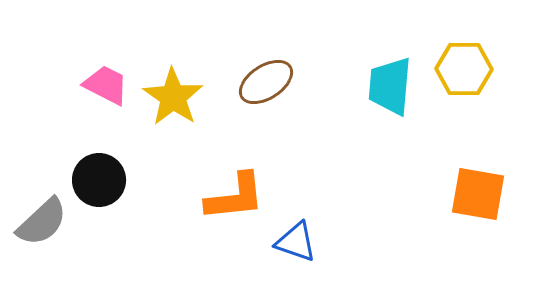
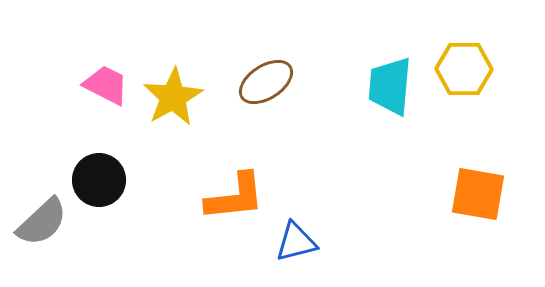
yellow star: rotated 8 degrees clockwise
blue triangle: rotated 33 degrees counterclockwise
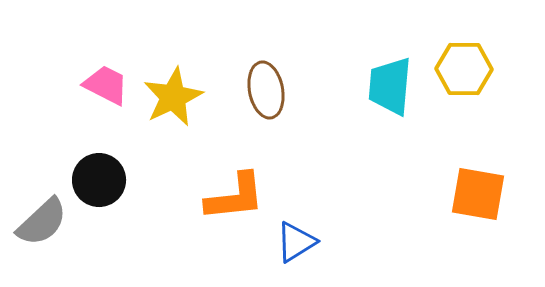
brown ellipse: moved 8 px down; rotated 68 degrees counterclockwise
yellow star: rotated 4 degrees clockwise
blue triangle: rotated 18 degrees counterclockwise
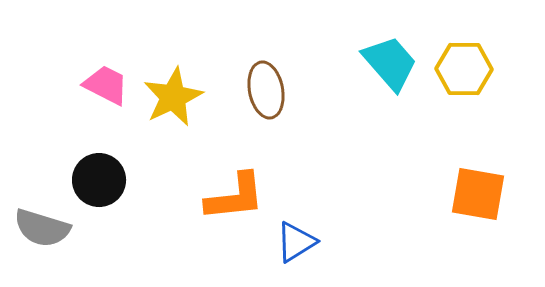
cyan trapezoid: moved 23 px up; rotated 134 degrees clockwise
gray semicircle: moved 6 px down; rotated 60 degrees clockwise
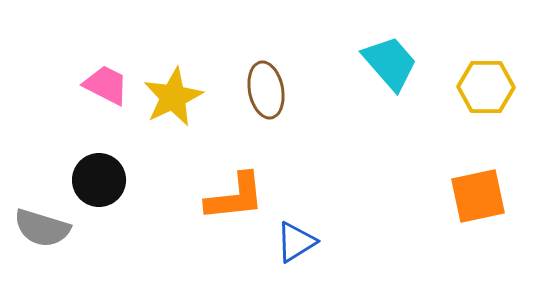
yellow hexagon: moved 22 px right, 18 px down
orange square: moved 2 px down; rotated 22 degrees counterclockwise
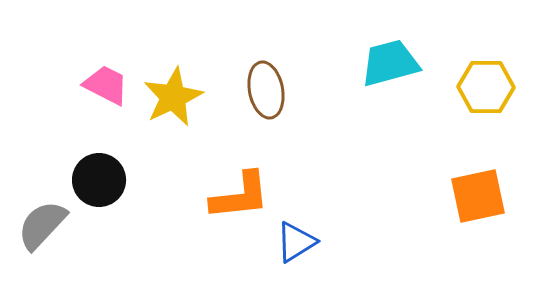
cyan trapezoid: rotated 64 degrees counterclockwise
orange L-shape: moved 5 px right, 1 px up
gray semicircle: moved 3 px up; rotated 116 degrees clockwise
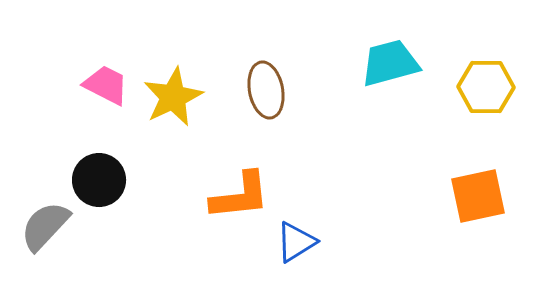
gray semicircle: moved 3 px right, 1 px down
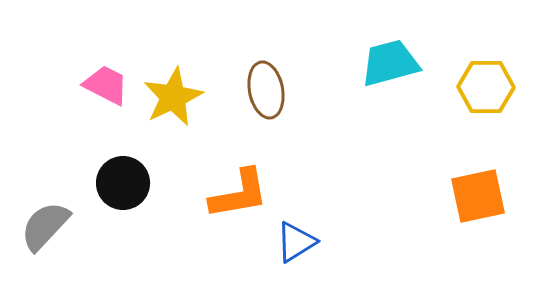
black circle: moved 24 px right, 3 px down
orange L-shape: moved 1 px left, 2 px up; rotated 4 degrees counterclockwise
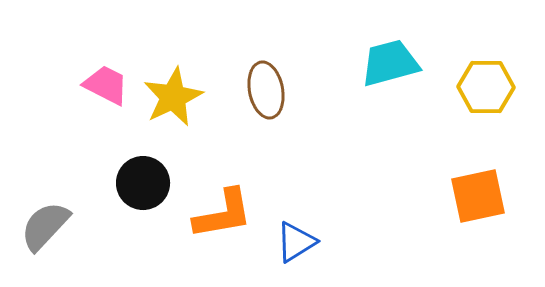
black circle: moved 20 px right
orange L-shape: moved 16 px left, 20 px down
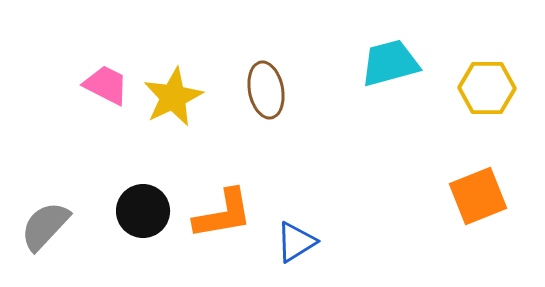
yellow hexagon: moved 1 px right, 1 px down
black circle: moved 28 px down
orange square: rotated 10 degrees counterclockwise
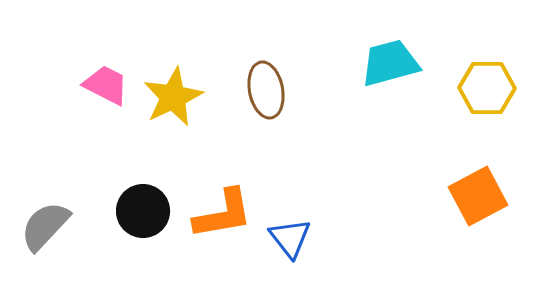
orange square: rotated 6 degrees counterclockwise
blue triangle: moved 6 px left, 4 px up; rotated 36 degrees counterclockwise
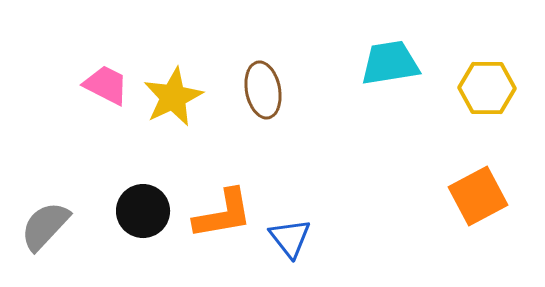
cyan trapezoid: rotated 6 degrees clockwise
brown ellipse: moved 3 px left
